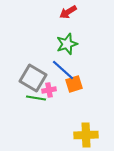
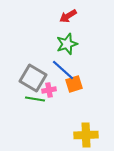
red arrow: moved 4 px down
green line: moved 1 px left, 1 px down
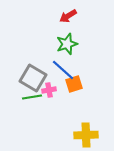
green line: moved 3 px left, 2 px up; rotated 18 degrees counterclockwise
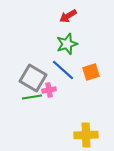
orange square: moved 17 px right, 12 px up
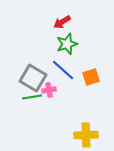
red arrow: moved 6 px left, 6 px down
orange square: moved 5 px down
